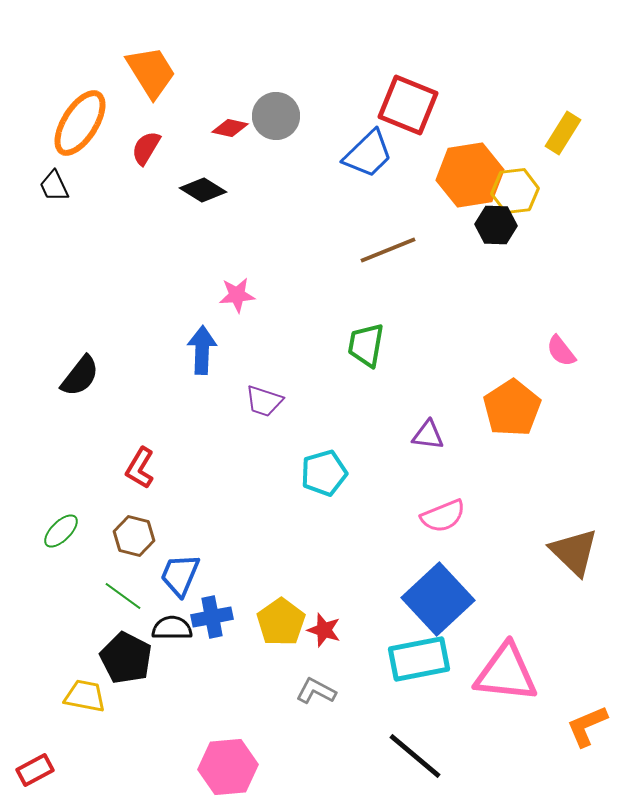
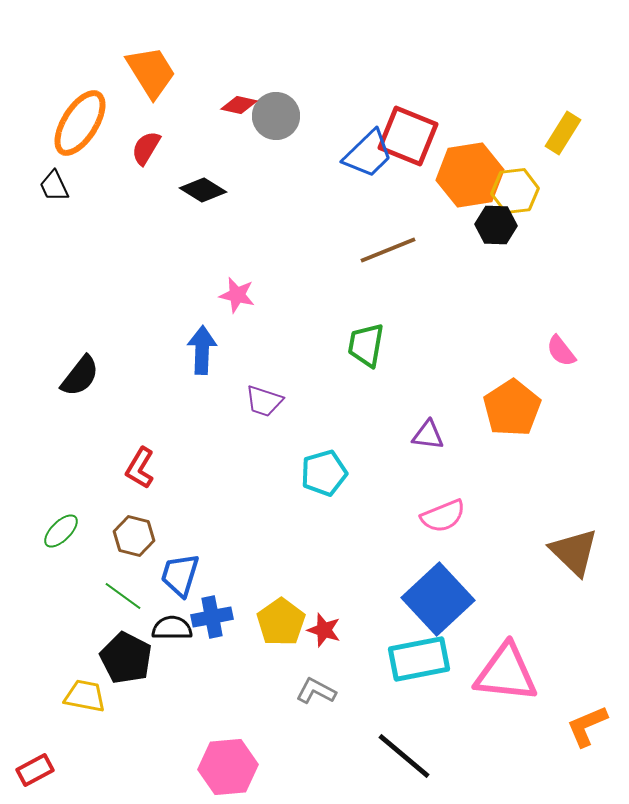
red square at (408, 105): moved 31 px down
red diamond at (230, 128): moved 9 px right, 23 px up
pink star at (237, 295): rotated 18 degrees clockwise
blue trapezoid at (180, 575): rotated 6 degrees counterclockwise
black line at (415, 756): moved 11 px left
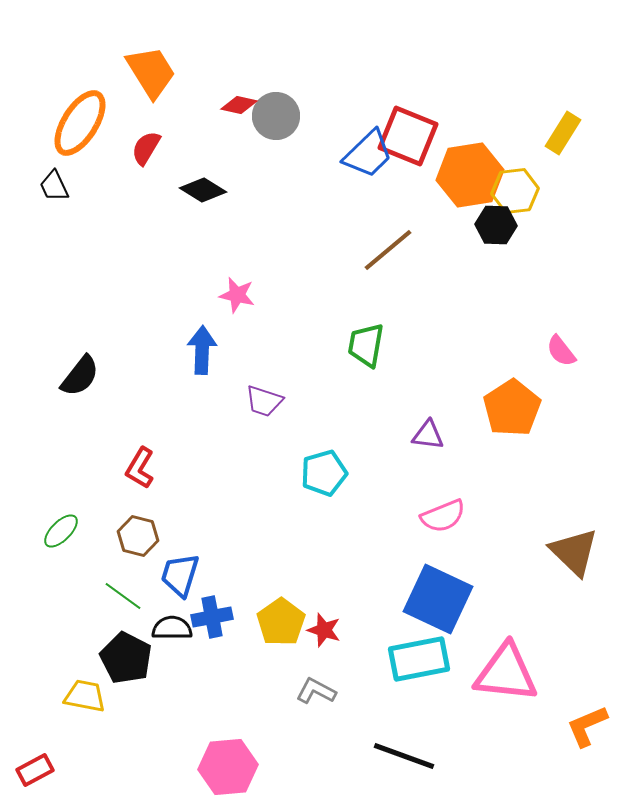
brown line at (388, 250): rotated 18 degrees counterclockwise
brown hexagon at (134, 536): moved 4 px right
blue square at (438, 599): rotated 22 degrees counterclockwise
black line at (404, 756): rotated 20 degrees counterclockwise
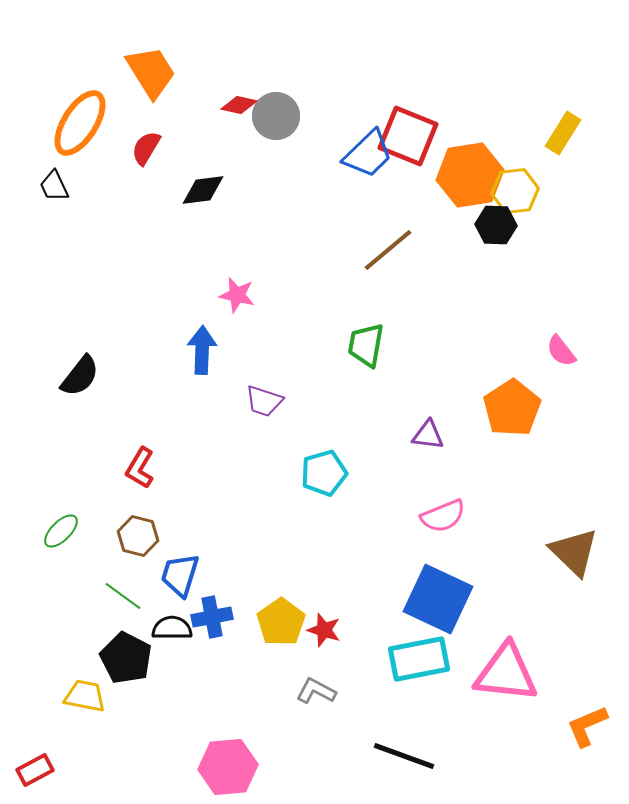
black diamond at (203, 190): rotated 39 degrees counterclockwise
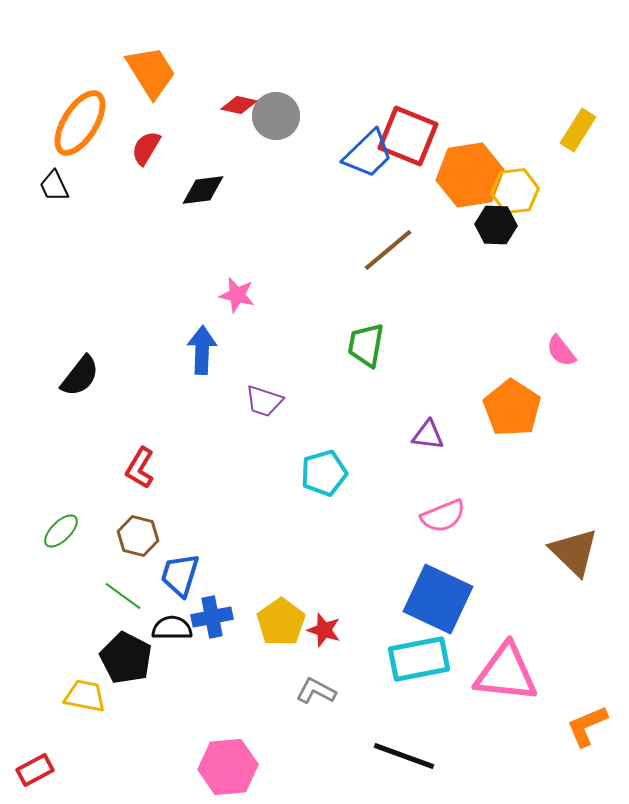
yellow rectangle at (563, 133): moved 15 px right, 3 px up
orange pentagon at (512, 408): rotated 6 degrees counterclockwise
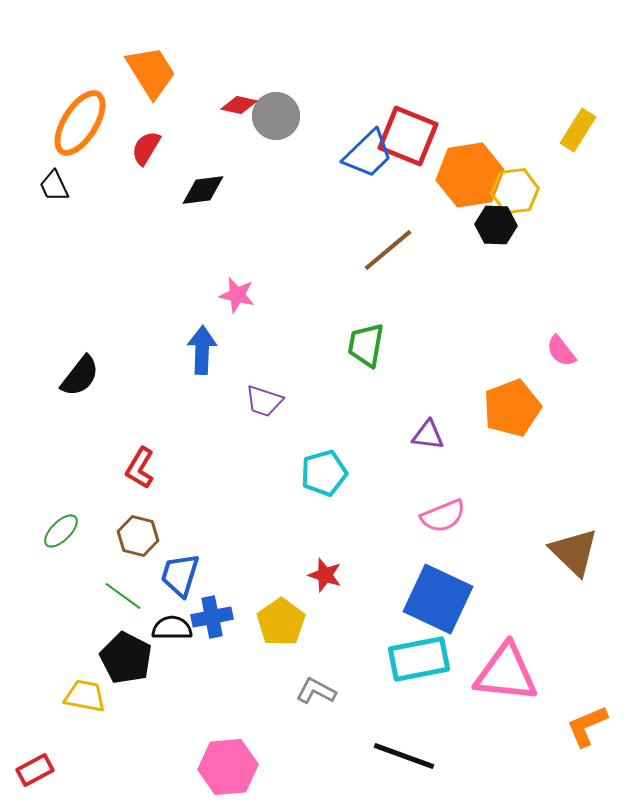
orange pentagon at (512, 408): rotated 18 degrees clockwise
red star at (324, 630): moved 1 px right, 55 px up
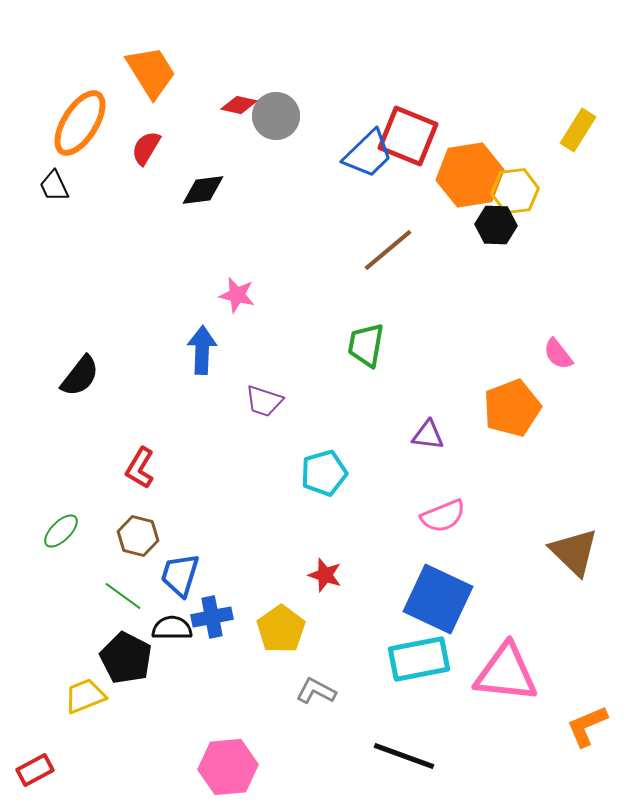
pink semicircle at (561, 351): moved 3 px left, 3 px down
yellow pentagon at (281, 622): moved 7 px down
yellow trapezoid at (85, 696): rotated 33 degrees counterclockwise
